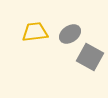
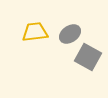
gray square: moved 2 px left
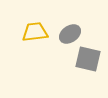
gray square: moved 2 px down; rotated 16 degrees counterclockwise
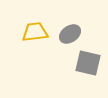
gray square: moved 4 px down
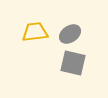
gray square: moved 15 px left
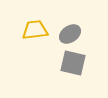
yellow trapezoid: moved 2 px up
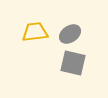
yellow trapezoid: moved 2 px down
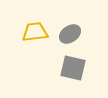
gray square: moved 5 px down
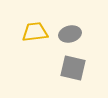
gray ellipse: rotated 20 degrees clockwise
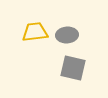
gray ellipse: moved 3 px left, 1 px down; rotated 10 degrees clockwise
